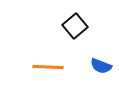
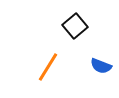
orange line: rotated 60 degrees counterclockwise
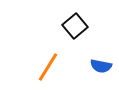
blue semicircle: rotated 10 degrees counterclockwise
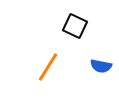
black square: rotated 25 degrees counterclockwise
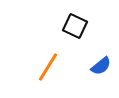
blue semicircle: rotated 50 degrees counterclockwise
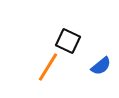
black square: moved 7 px left, 15 px down
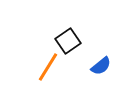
black square: rotated 30 degrees clockwise
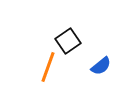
orange line: rotated 12 degrees counterclockwise
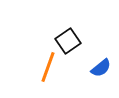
blue semicircle: moved 2 px down
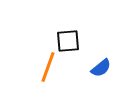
black square: rotated 30 degrees clockwise
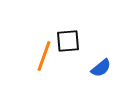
orange line: moved 4 px left, 11 px up
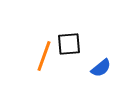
black square: moved 1 px right, 3 px down
